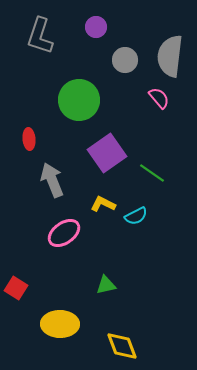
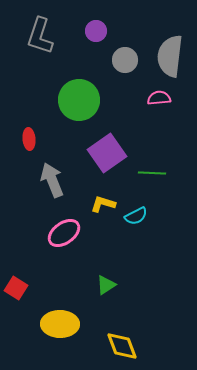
purple circle: moved 4 px down
pink semicircle: rotated 55 degrees counterclockwise
green line: rotated 32 degrees counterclockwise
yellow L-shape: rotated 10 degrees counterclockwise
green triangle: rotated 20 degrees counterclockwise
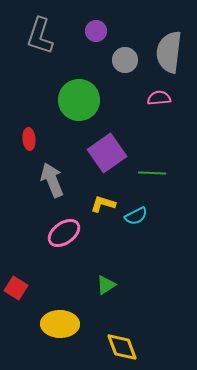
gray semicircle: moved 1 px left, 4 px up
yellow diamond: moved 1 px down
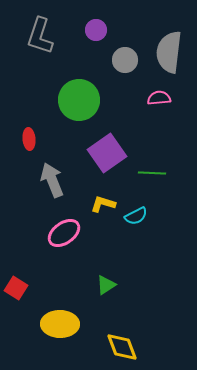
purple circle: moved 1 px up
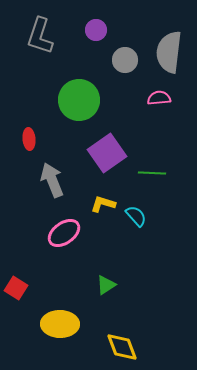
cyan semicircle: rotated 105 degrees counterclockwise
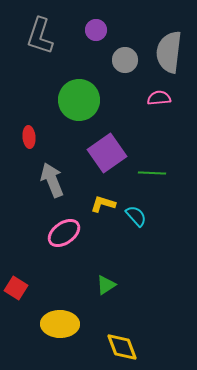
red ellipse: moved 2 px up
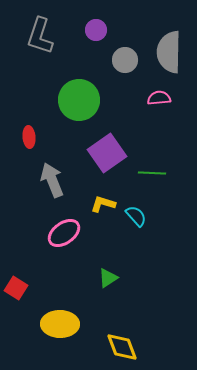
gray semicircle: rotated 6 degrees counterclockwise
green triangle: moved 2 px right, 7 px up
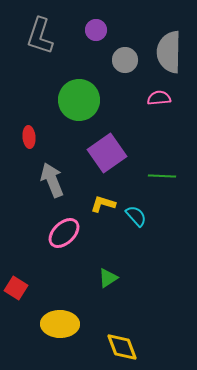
green line: moved 10 px right, 3 px down
pink ellipse: rotated 8 degrees counterclockwise
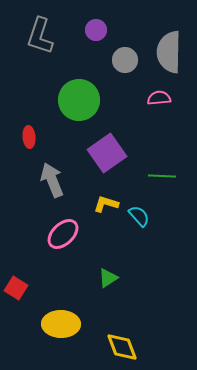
yellow L-shape: moved 3 px right
cyan semicircle: moved 3 px right
pink ellipse: moved 1 px left, 1 px down
yellow ellipse: moved 1 px right
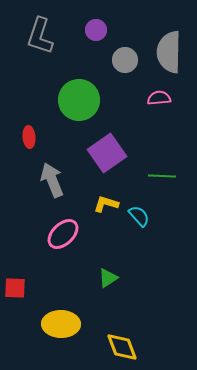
red square: moved 1 px left; rotated 30 degrees counterclockwise
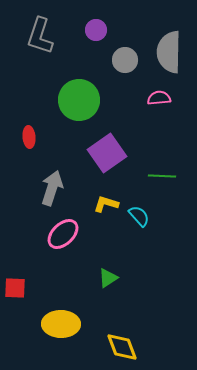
gray arrow: moved 8 px down; rotated 40 degrees clockwise
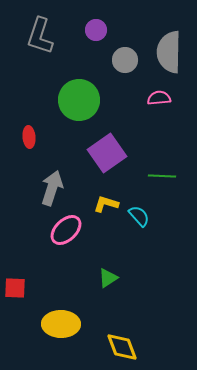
pink ellipse: moved 3 px right, 4 px up
